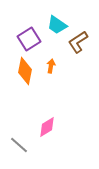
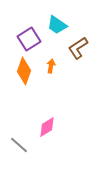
brown L-shape: moved 6 px down
orange diamond: moved 1 px left; rotated 8 degrees clockwise
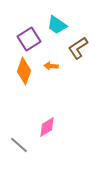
orange arrow: rotated 96 degrees counterclockwise
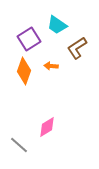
brown L-shape: moved 1 px left
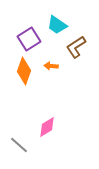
brown L-shape: moved 1 px left, 1 px up
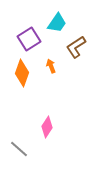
cyan trapezoid: moved 2 px up; rotated 90 degrees counterclockwise
orange arrow: rotated 64 degrees clockwise
orange diamond: moved 2 px left, 2 px down
pink diamond: rotated 25 degrees counterclockwise
gray line: moved 4 px down
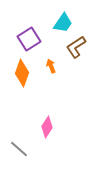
cyan trapezoid: moved 6 px right
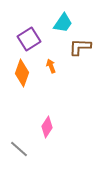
brown L-shape: moved 4 px right; rotated 35 degrees clockwise
